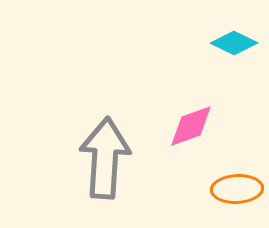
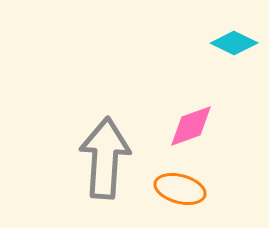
orange ellipse: moved 57 px left; rotated 18 degrees clockwise
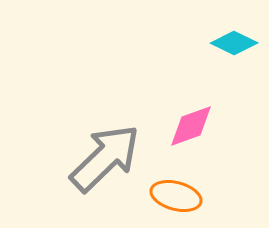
gray arrow: rotated 42 degrees clockwise
orange ellipse: moved 4 px left, 7 px down
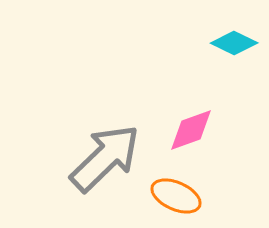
pink diamond: moved 4 px down
orange ellipse: rotated 9 degrees clockwise
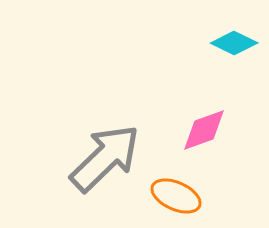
pink diamond: moved 13 px right
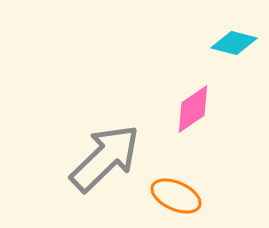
cyan diamond: rotated 12 degrees counterclockwise
pink diamond: moved 11 px left, 21 px up; rotated 15 degrees counterclockwise
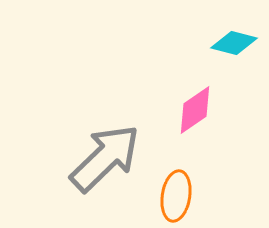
pink diamond: moved 2 px right, 1 px down
orange ellipse: rotated 75 degrees clockwise
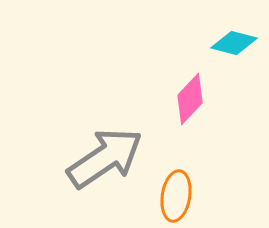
pink diamond: moved 5 px left, 11 px up; rotated 12 degrees counterclockwise
gray arrow: rotated 10 degrees clockwise
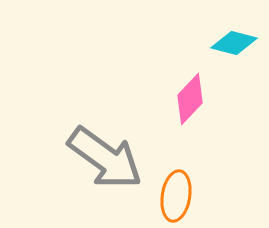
gray arrow: rotated 70 degrees clockwise
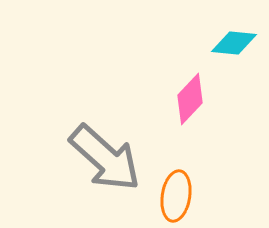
cyan diamond: rotated 9 degrees counterclockwise
gray arrow: rotated 6 degrees clockwise
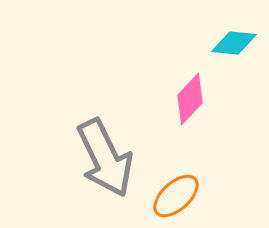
gray arrow: rotated 22 degrees clockwise
orange ellipse: rotated 39 degrees clockwise
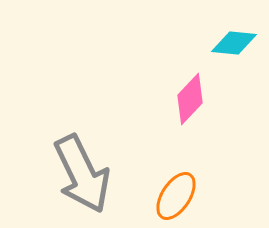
gray arrow: moved 23 px left, 16 px down
orange ellipse: rotated 15 degrees counterclockwise
